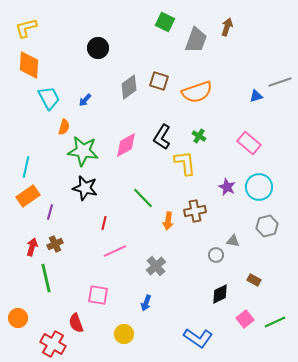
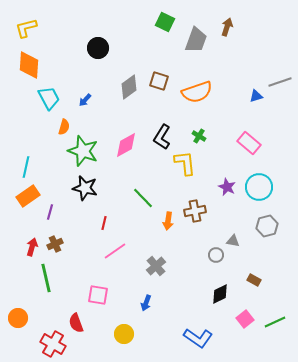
green star at (83, 151): rotated 12 degrees clockwise
pink line at (115, 251): rotated 10 degrees counterclockwise
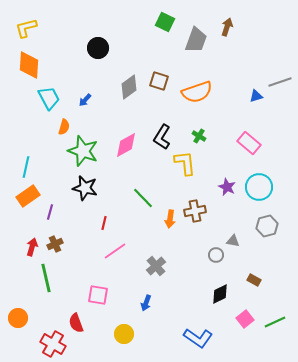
orange arrow at (168, 221): moved 2 px right, 2 px up
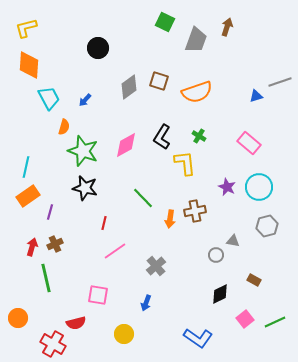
red semicircle at (76, 323): rotated 84 degrees counterclockwise
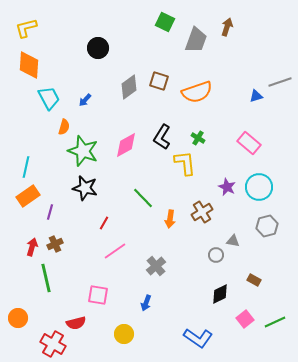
green cross at (199, 136): moved 1 px left, 2 px down
brown cross at (195, 211): moved 7 px right, 1 px down; rotated 20 degrees counterclockwise
red line at (104, 223): rotated 16 degrees clockwise
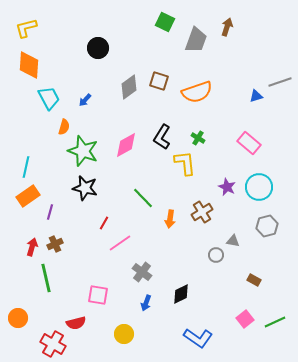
pink line at (115, 251): moved 5 px right, 8 px up
gray cross at (156, 266): moved 14 px left, 6 px down; rotated 12 degrees counterclockwise
black diamond at (220, 294): moved 39 px left
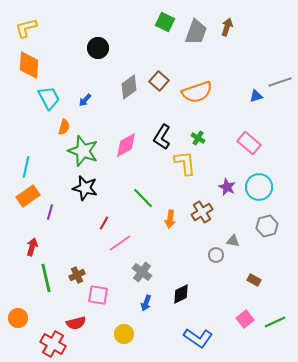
gray trapezoid at (196, 40): moved 8 px up
brown square at (159, 81): rotated 24 degrees clockwise
brown cross at (55, 244): moved 22 px right, 31 px down
